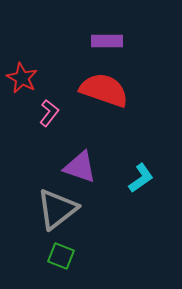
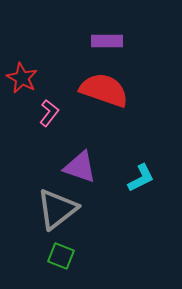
cyan L-shape: rotated 8 degrees clockwise
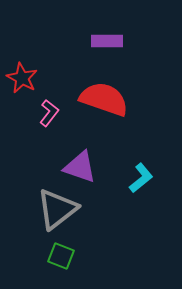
red semicircle: moved 9 px down
cyan L-shape: rotated 12 degrees counterclockwise
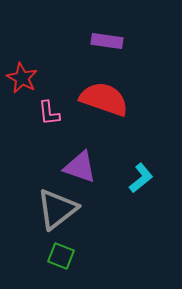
purple rectangle: rotated 8 degrees clockwise
pink L-shape: rotated 136 degrees clockwise
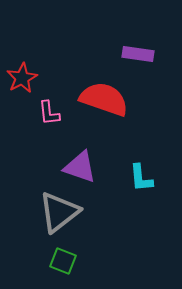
purple rectangle: moved 31 px right, 13 px down
red star: rotated 16 degrees clockwise
cyan L-shape: rotated 124 degrees clockwise
gray triangle: moved 2 px right, 3 px down
green square: moved 2 px right, 5 px down
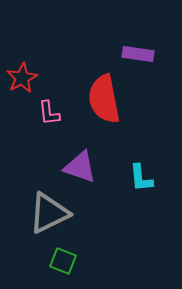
red semicircle: rotated 120 degrees counterclockwise
gray triangle: moved 10 px left, 1 px down; rotated 12 degrees clockwise
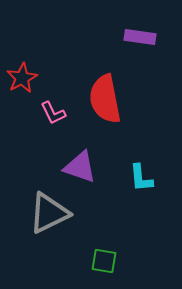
purple rectangle: moved 2 px right, 17 px up
red semicircle: moved 1 px right
pink L-shape: moved 4 px right; rotated 20 degrees counterclockwise
green square: moved 41 px right; rotated 12 degrees counterclockwise
